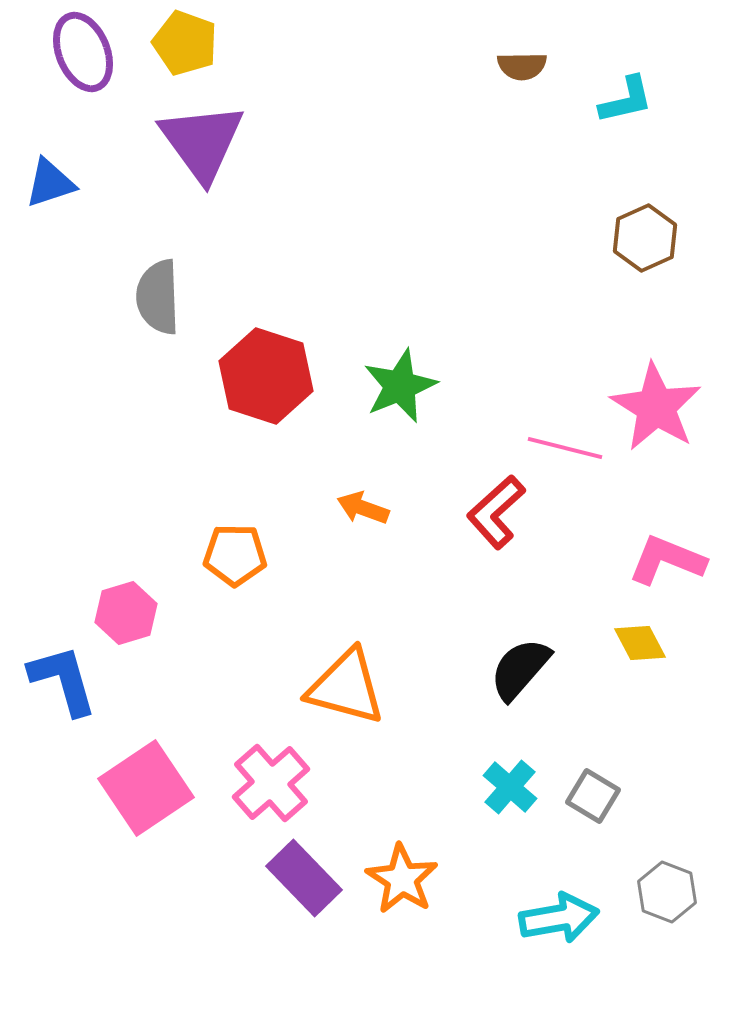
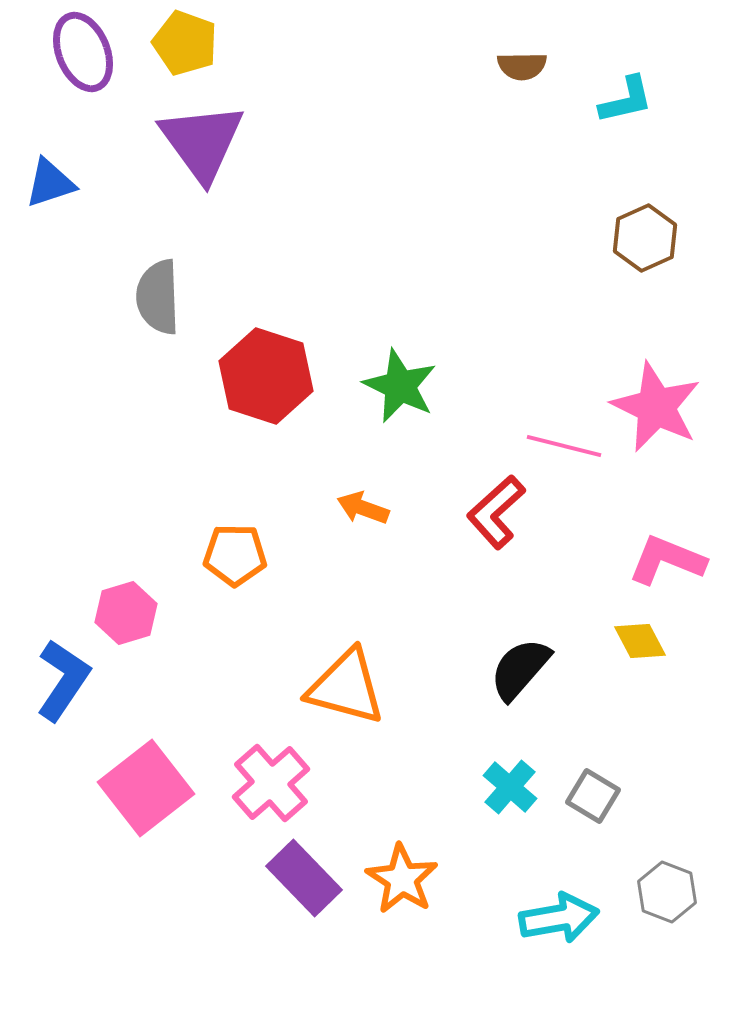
green star: rotated 24 degrees counterclockwise
pink star: rotated 6 degrees counterclockwise
pink line: moved 1 px left, 2 px up
yellow diamond: moved 2 px up
blue L-shape: rotated 50 degrees clockwise
pink square: rotated 4 degrees counterclockwise
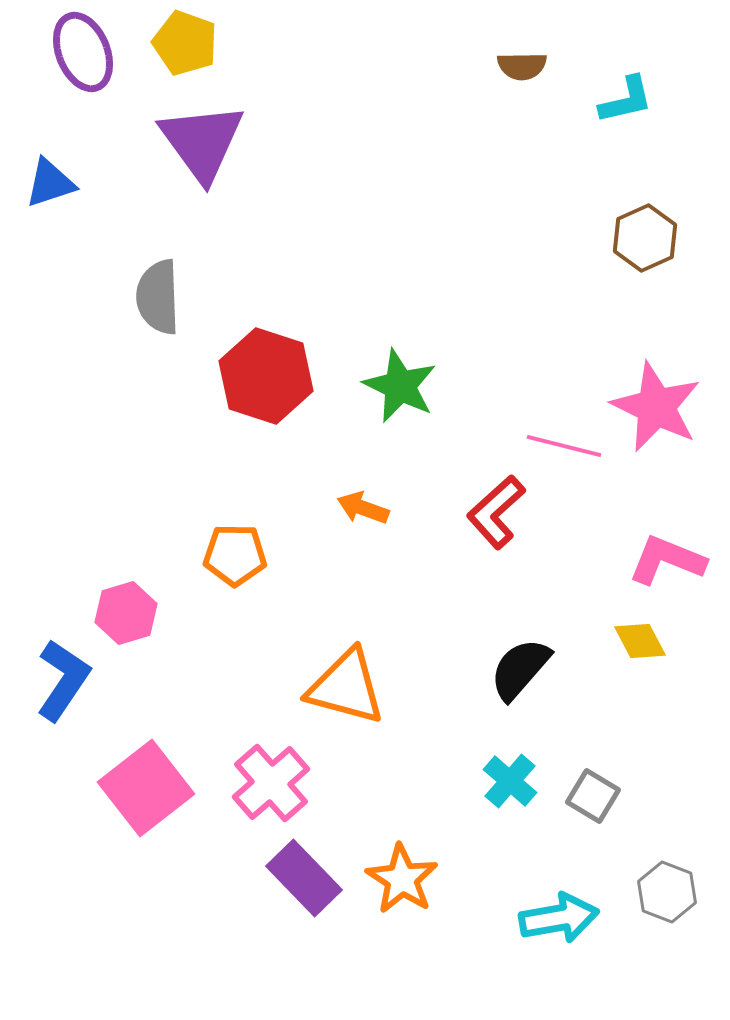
cyan cross: moved 6 px up
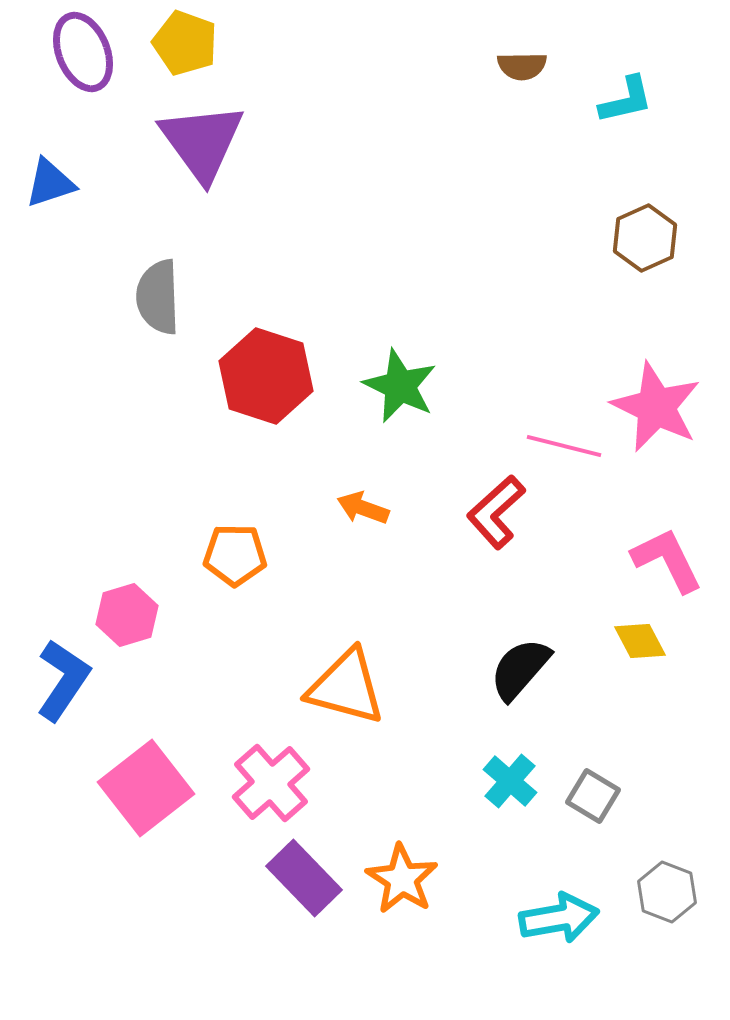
pink L-shape: rotated 42 degrees clockwise
pink hexagon: moved 1 px right, 2 px down
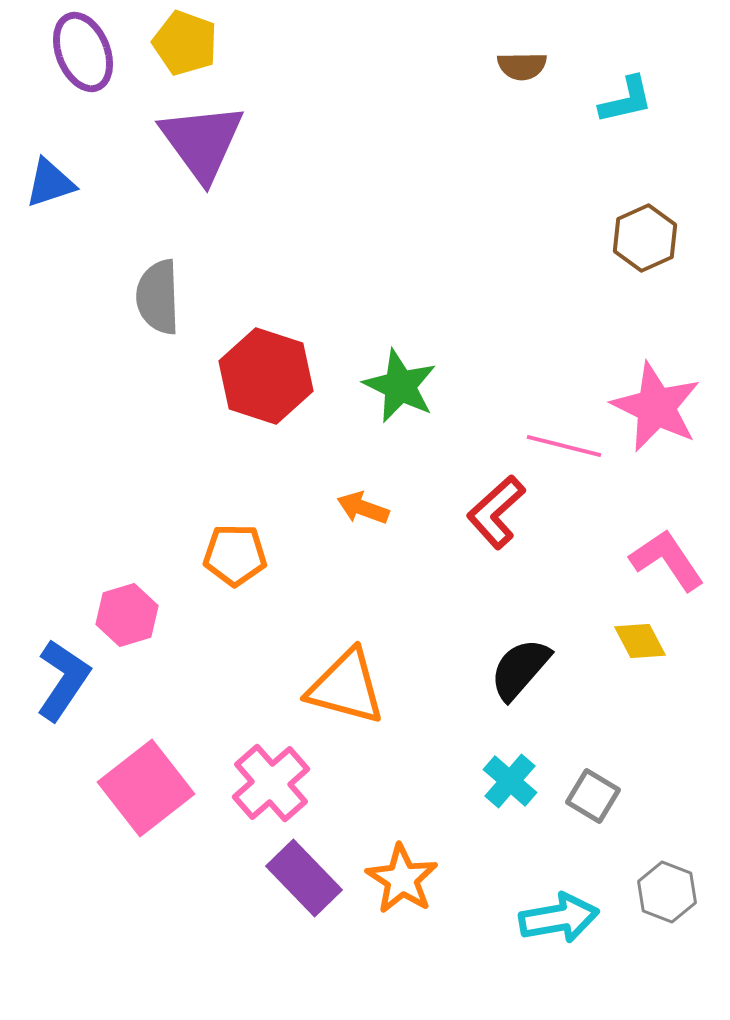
pink L-shape: rotated 8 degrees counterclockwise
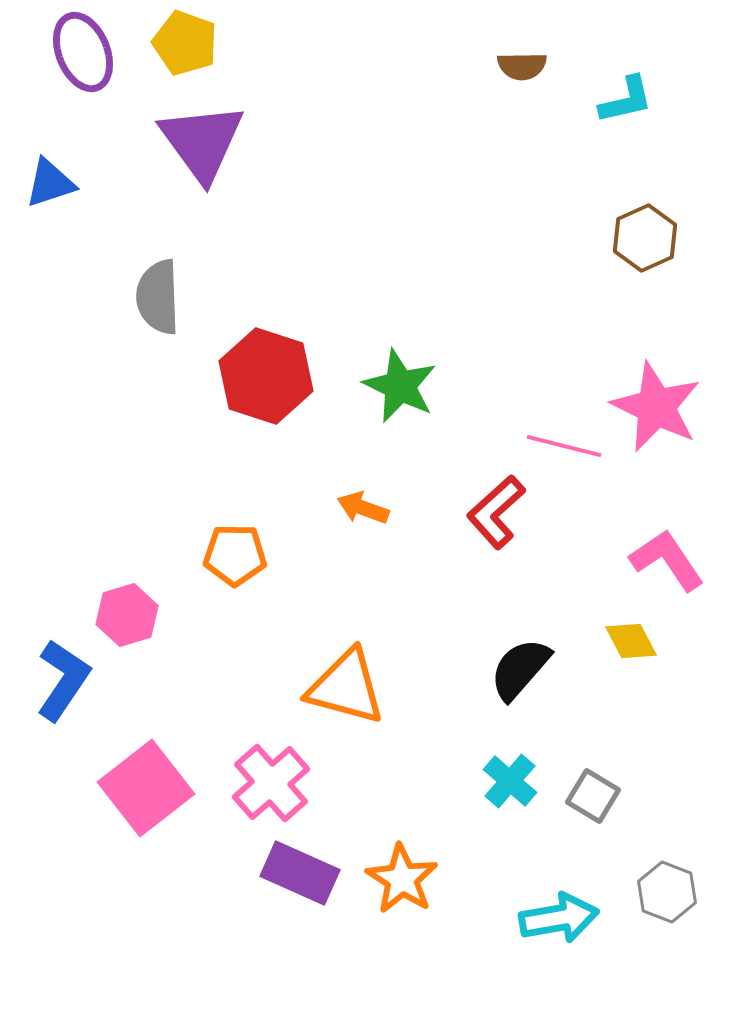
yellow diamond: moved 9 px left
purple rectangle: moved 4 px left, 5 px up; rotated 22 degrees counterclockwise
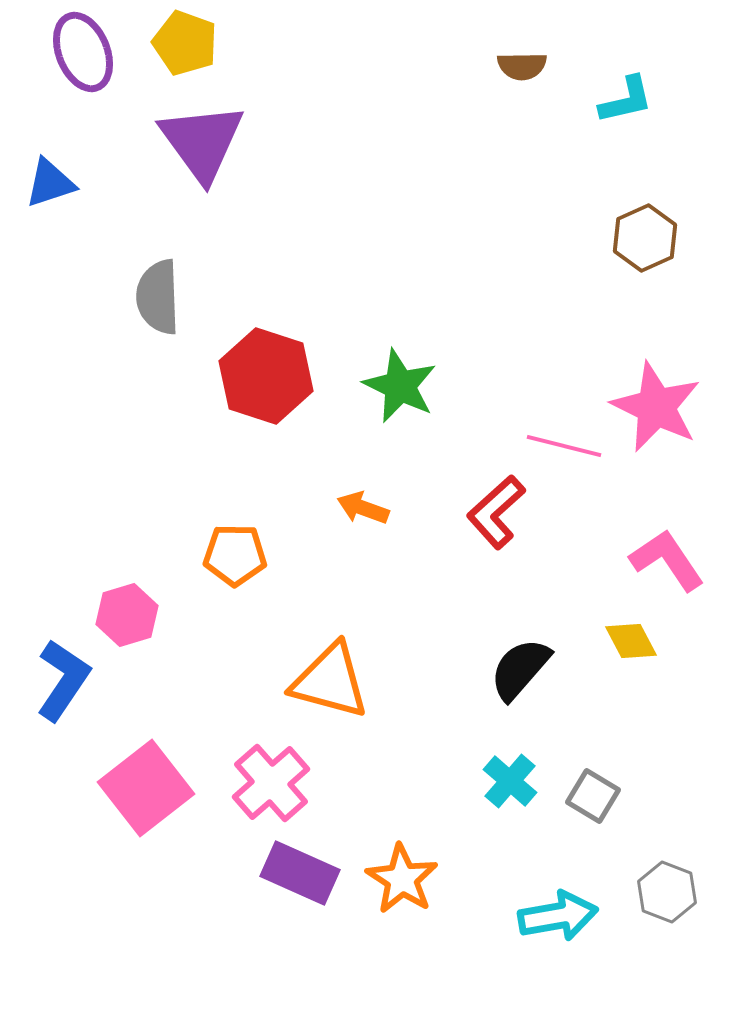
orange triangle: moved 16 px left, 6 px up
cyan arrow: moved 1 px left, 2 px up
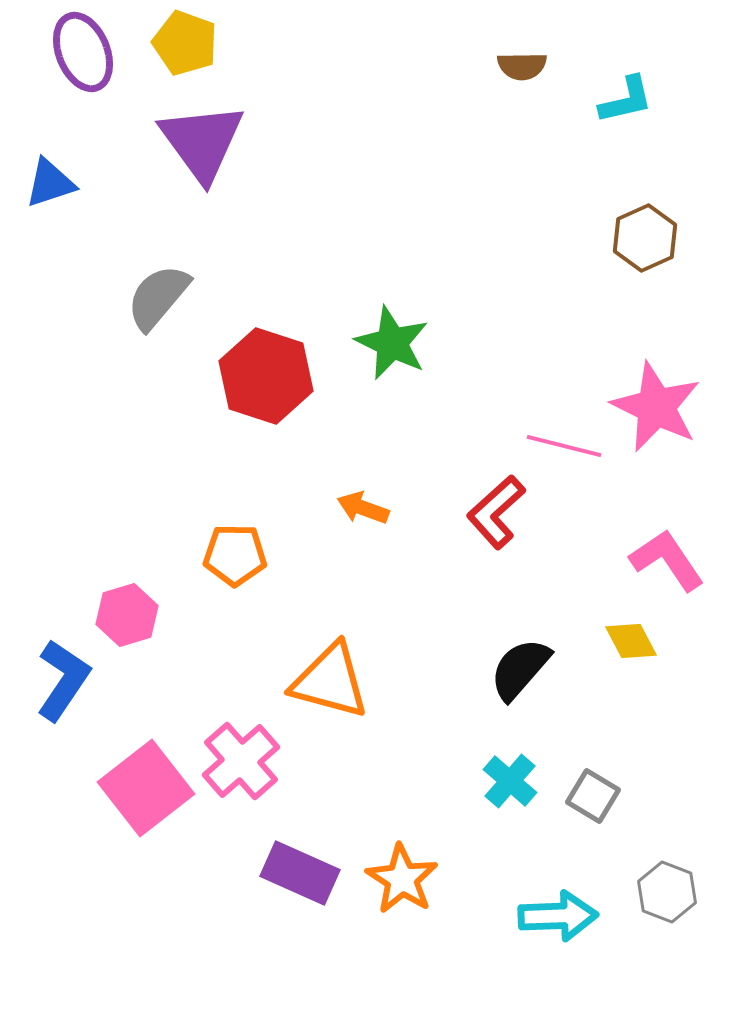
gray semicircle: rotated 42 degrees clockwise
green star: moved 8 px left, 43 px up
pink cross: moved 30 px left, 22 px up
cyan arrow: rotated 8 degrees clockwise
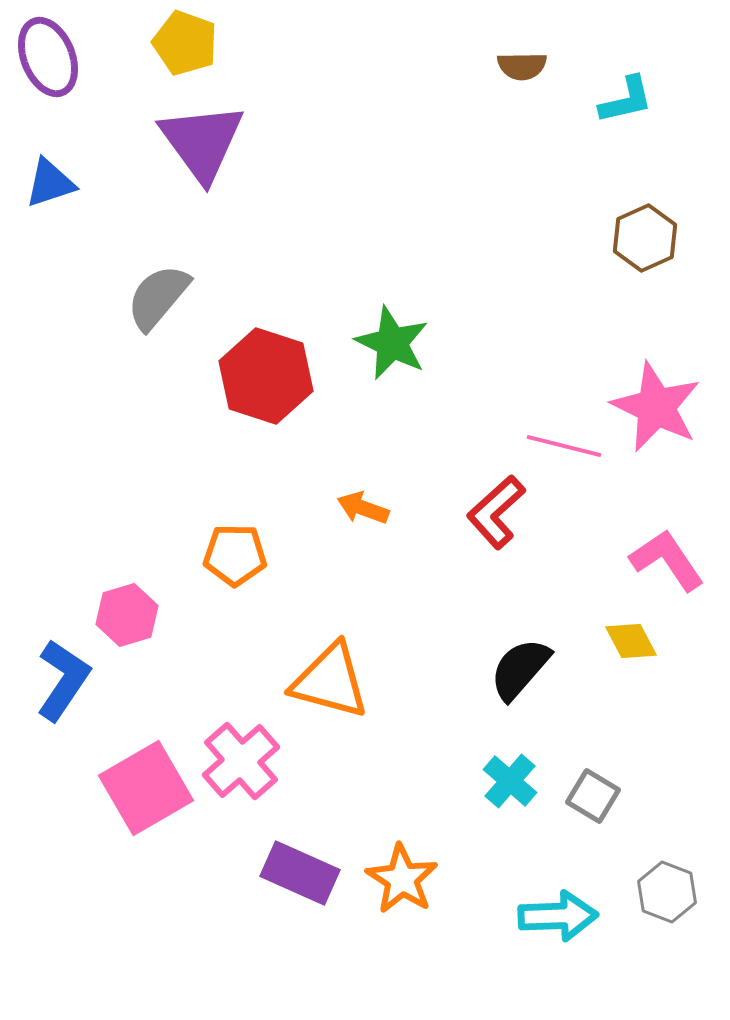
purple ellipse: moved 35 px left, 5 px down
pink square: rotated 8 degrees clockwise
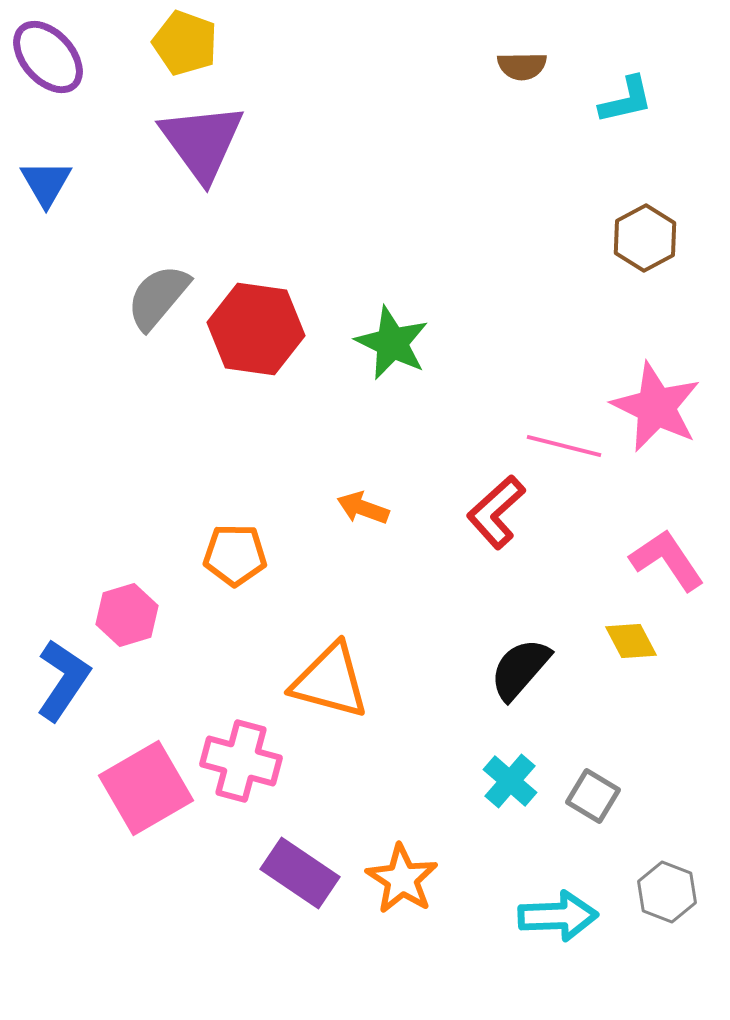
purple ellipse: rotated 20 degrees counterclockwise
blue triangle: moved 4 px left; rotated 42 degrees counterclockwise
brown hexagon: rotated 4 degrees counterclockwise
red hexagon: moved 10 px left, 47 px up; rotated 10 degrees counterclockwise
pink cross: rotated 34 degrees counterclockwise
purple rectangle: rotated 10 degrees clockwise
